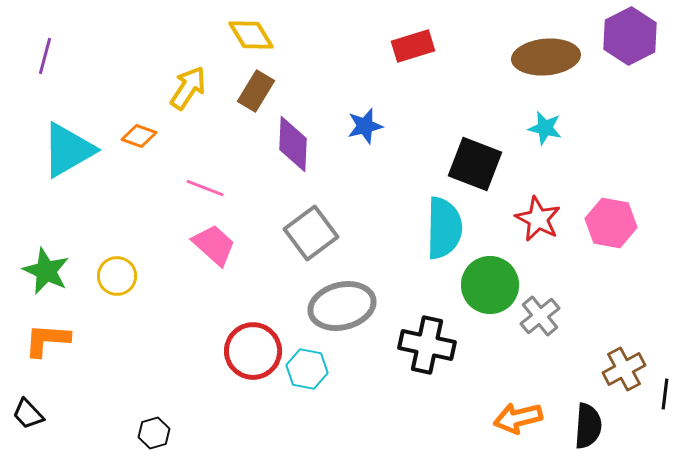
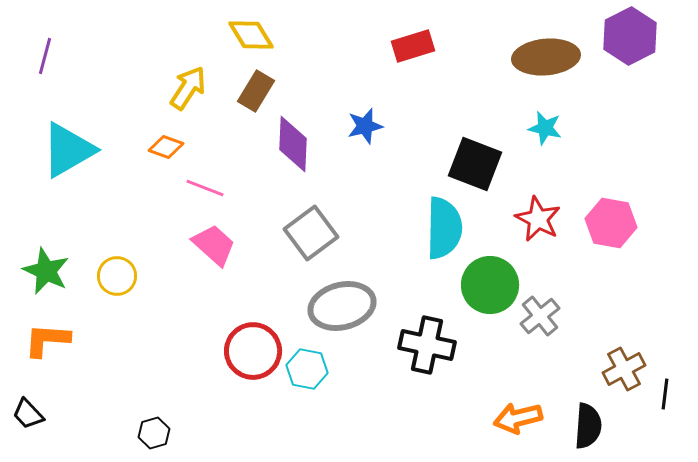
orange diamond: moved 27 px right, 11 px down
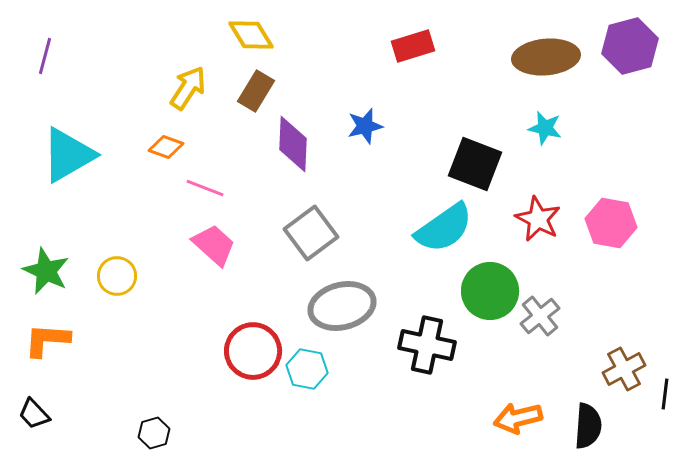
purple hexagon: moved 10 px down; rotated 12 degrees clockwise
cyan triangle: moved 5 px down
cyan semicircle: rotated 54 degrees clockwise
green circle: moved 6 px down
black trapezoid: moved 6 px right
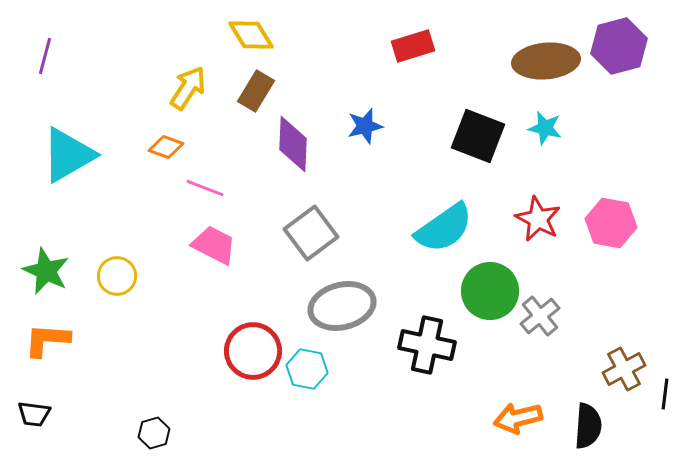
purple hexagon: moved 11 px left
brown ellipse: moved 4 px down
black square: moved 3 px right, 28 px up
pink trapezoid: rotated 15 degrees counterclockwise
black trapezoid: rotated 40 degrees counterclockwise
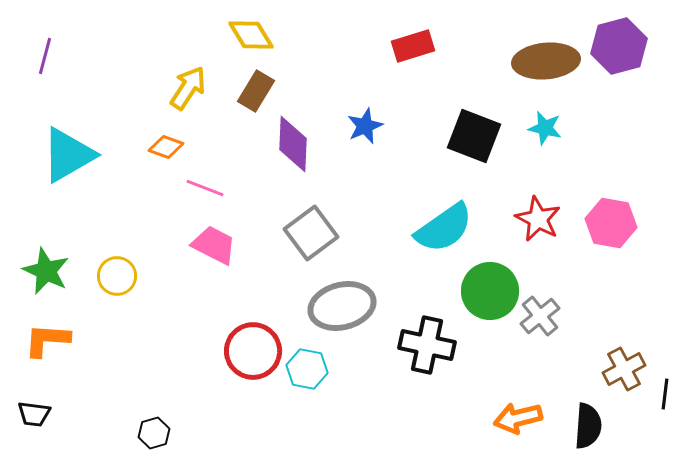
blue star: rotated 9 degrees counterclockwise
black square: moved 4 px left
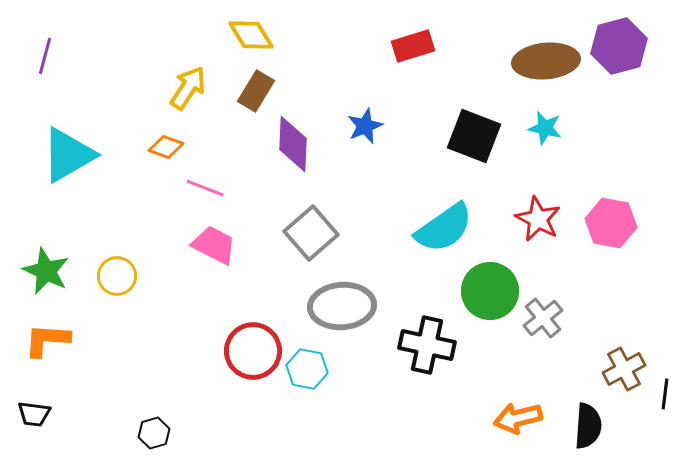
gray square: rotated 4 degrees counterclockwise
gray ellipse: rotated 10 degrees clockwise
gray cross: moved 3 px right, 2 px down
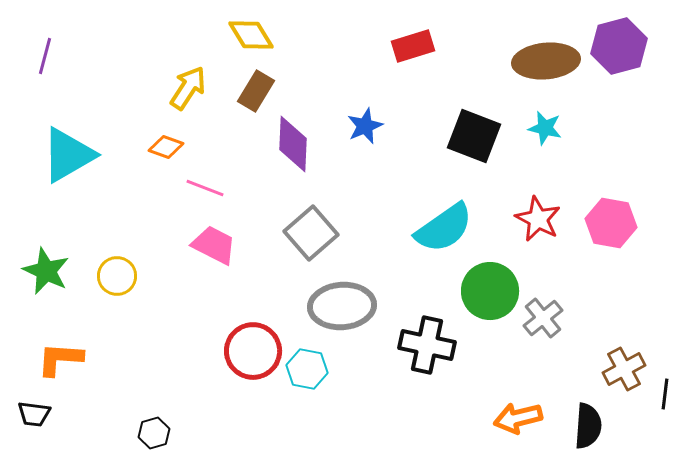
orange L-shape: moved 13 px right, 19 px down
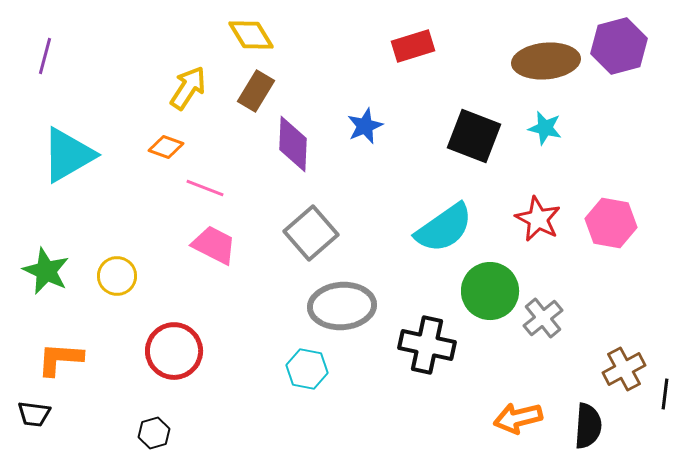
red circle: moved 79 px left
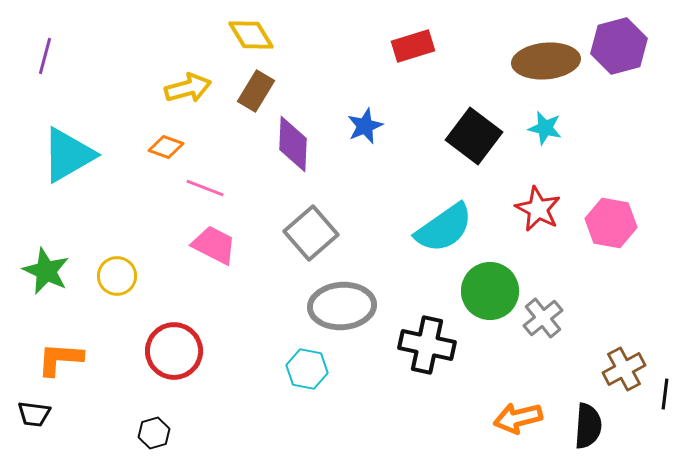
yellow arrow: rotated 42 degrees clockwise
black square: rotated 16 degrees clockwise
red star: moved 10 px up
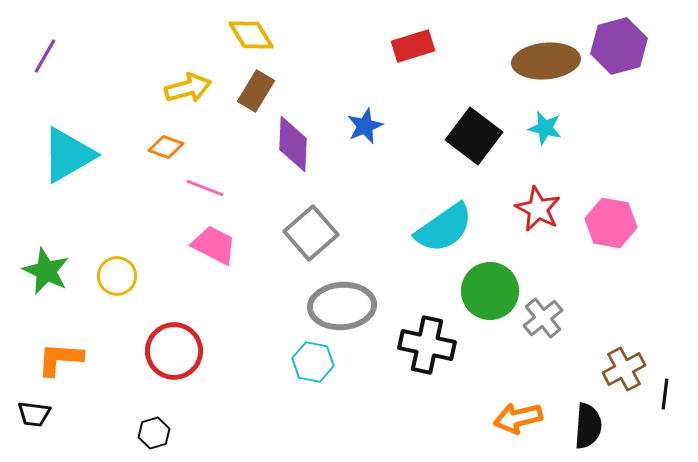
purple line: rotated 15 degrees clockwise
cyan hexagon: moved 6 px right, 7 px up
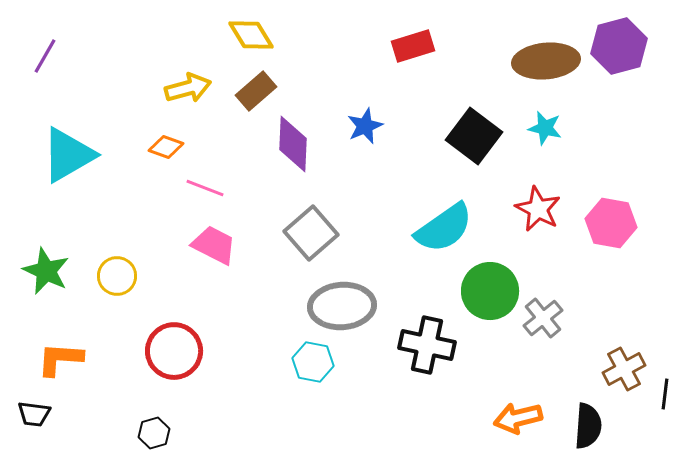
brown rectangle: rotated 18 degrees clockwise
